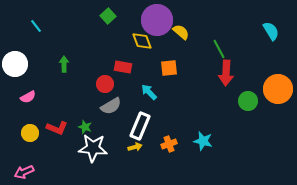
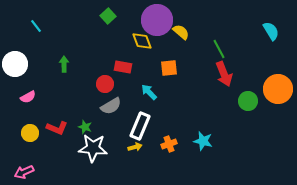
red arrow: moved 2 px left, 1 px down; rotated 25 degrees counterclockwise
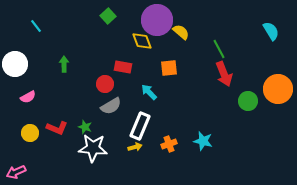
pink arrow: moved 8 px left
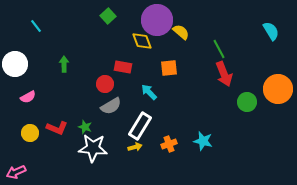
green circle: moved 1 px left, 1 px down
white rectangle: rotated 8 degrees clockwise
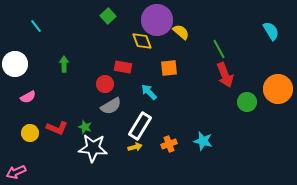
red arrow: moved 1 px right, 1 px down
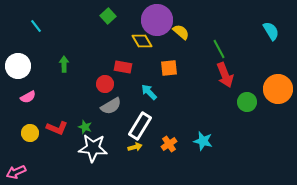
yellow diamond: rotated 10 degrees counterclockwise
white circle: moved 3 px right, 2 px down
orange cross: rotated 14 degrees counterclockwise
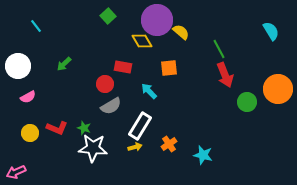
green arrow: rotated 133 degrees counterclockwise
cyan arrow: moved 1 px up
green star: moved 1 px left, 1 px down
cyan star: moved 14 px down
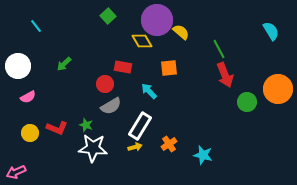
green star: moved 2 px right, 3 px up
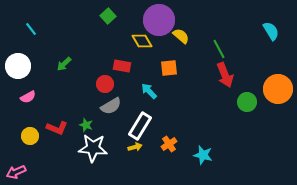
purple circle: moved 2 px right
cyan line: moved 5 px left, 3 px down
yellow semicircle: moved 4 px down
red rectangle: moved 1 px left, 1 px up
yellow circle: moved 3 px down
